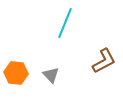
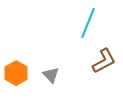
cyan line: moved 23 px right
orange hexagon: rotated 25 degrees clockwise
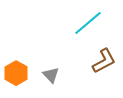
cyan line: rotated 28 degrees clockwise
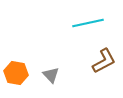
cyan line: rotated 28 degrees clockwise
orange hexagon: rotated 20 degrees counterclockwise
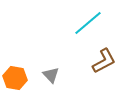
cyan line: rotated 28 degrees counterclockwise
orange hexagon: moved 1 px left, 5 px down
